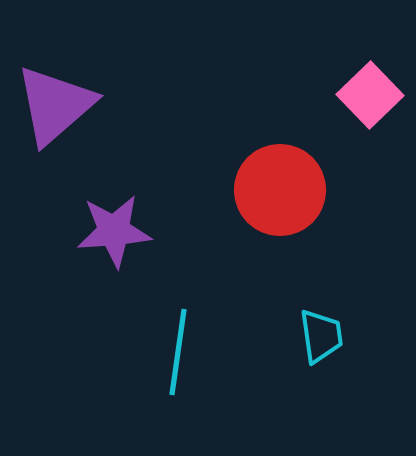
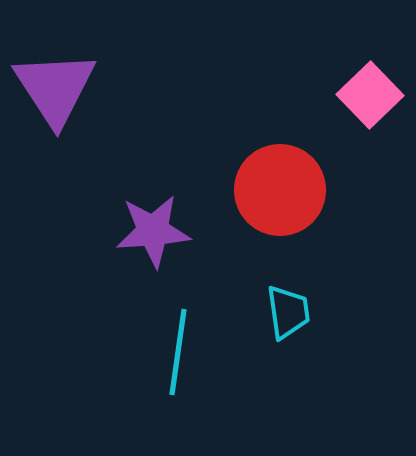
purple triangle: moved 17 px up; rotated 22 degrees counterclockwise
purple star: moved 39 px right
cyan trapezoid: moved 33 px left, 24 px up
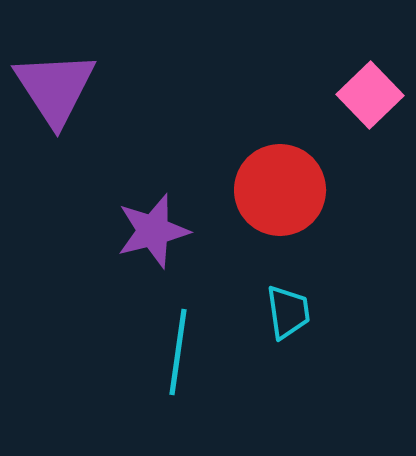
purple star: rotated 10 degrees counterclockwise
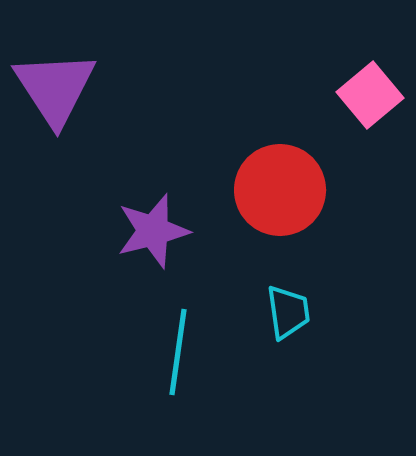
pink square: rotated 4 degrees clockwise
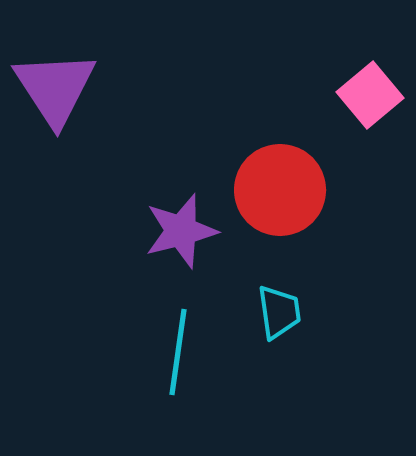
purple star: moved 28 px right
cyan trapezoid: moved 9 px left
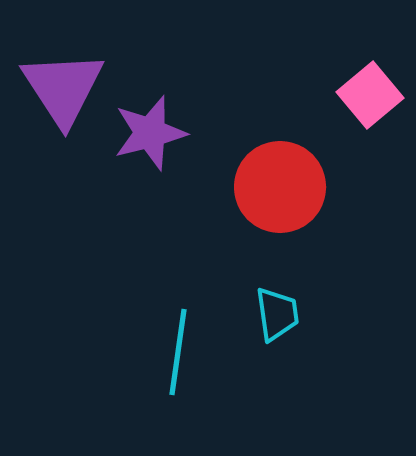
purple triangle: moved 8 px right
red circle: moved 3 px up
purple star: moved 31 px left, 98 px up
cyan trapezoid: moved 2 px left, 2 px down
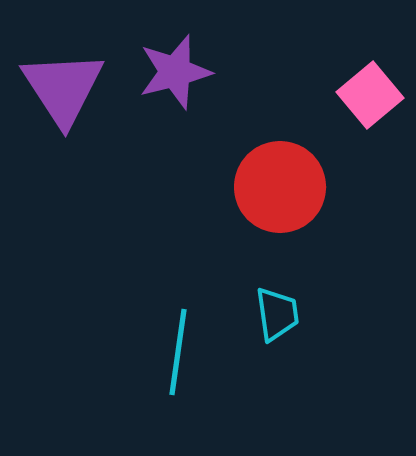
purple star: moved 25 px right, 61 px up
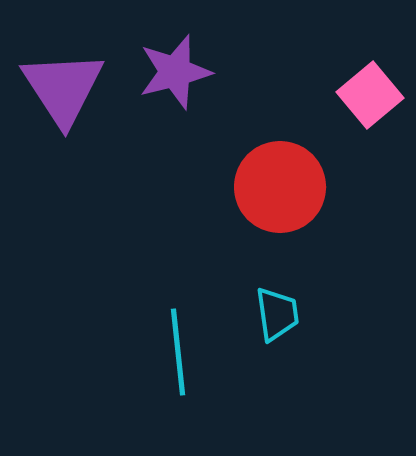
cyan line: rotated 14 degrees counterclockwise
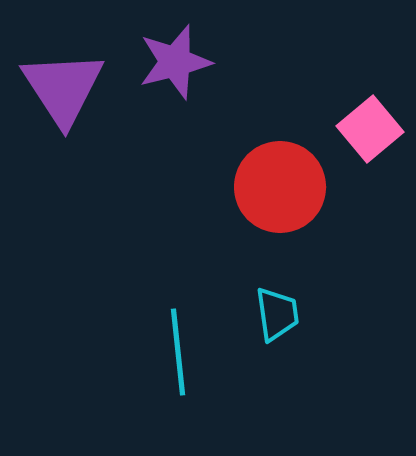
purple star: moved 10 px up
pink square: moved 34 px down
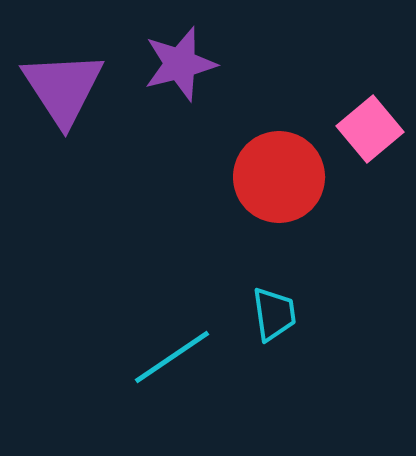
purple star: moved 5 px right, 2 px down
red circle: moved 1 px left, 10 px up
cyan trapezoid: moved 3 px left
cyan line: moved 6 px left, 5 px down; rotated 62 degrees clockwise
